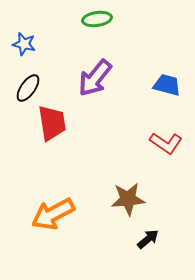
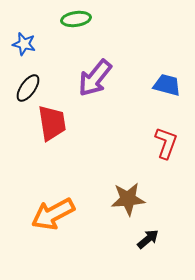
green ellipse: moved 21 px left
red L-shape: rotated 104 degrees counterclockwise
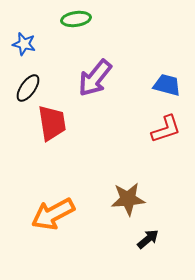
red L-shape: moved 14 px up; rotated 52 degrees clockwise
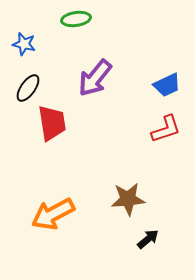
blue trapezoid: rotated 140 degrees clockwise
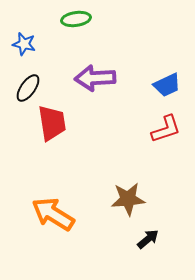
purple arrow: rotated 48 degrees clockwise
orange arrow: rotated 60 degrees clockwise
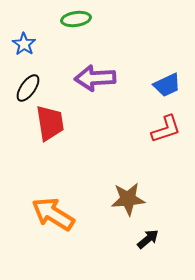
blue star: rotated 20 degrees clockwise
red trapezoid: moved 2 px left
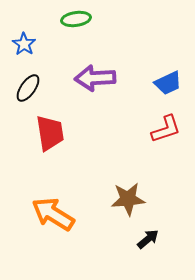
blue trapezoid: moved 1 px right, 2 px up
red trapezoid: moved 10 px down
